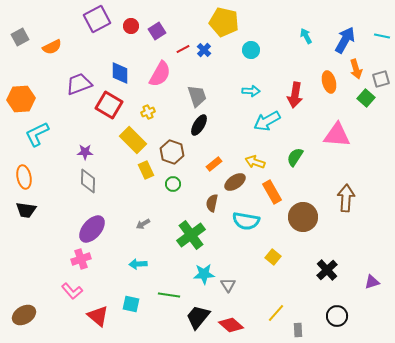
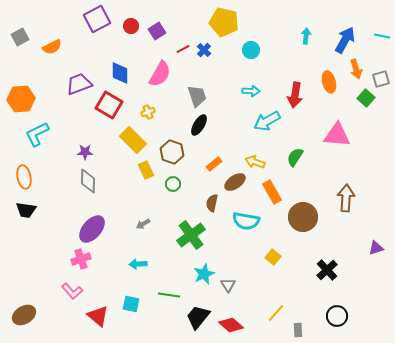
cyan arrow at (306, 36): rotated 35 degrees clockwise
cyan star at (204, 274): rotated 20 degrees counterclockwise
purple triangle at (372, 282): moved 4 px right, 34 px up
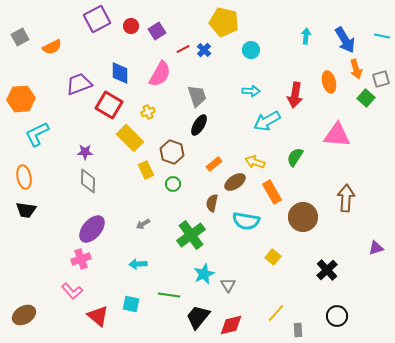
blue arrow at (345, 40): rotated 120 degrees clockwise
yellow rectangle at (133, 140): moved 3 px left, 2 px up
red diamond at (231, 325): rotated 55 degrees counterclockwise
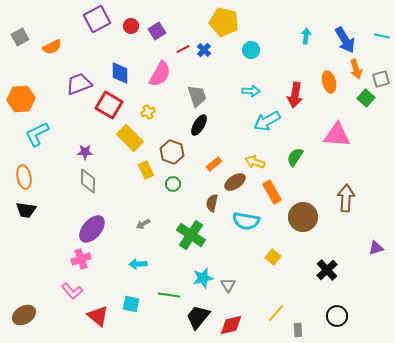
green cross at (191, 235): rotated 20 degrees counterclockwise
cyan star at (204, 274): moved 1 px left, 4 px down; rotated 10 degrees clockwise
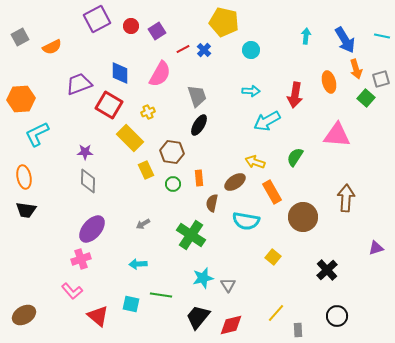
brown hexagon at (172, 152): rotated 10 degrees counterclockwise
orange rectangle at (214, 164): moved 15 px left, 14 px down; rotated 56 degrees counterclockwise
green line at (169, 295): moved 8 px left
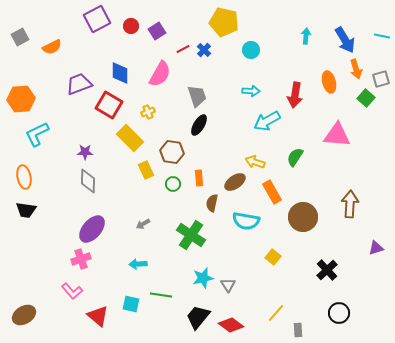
brown arrow at (346, 198): moved 4 px right, 6 px down
black circle at (337, 316): moved 2 px right, 3 px up
red diamond at (231, 325): rotated 50 degrees clockwise
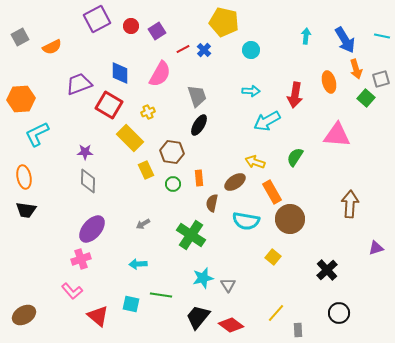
brown circle at (303, 217): moved 13 px left, 2 px down
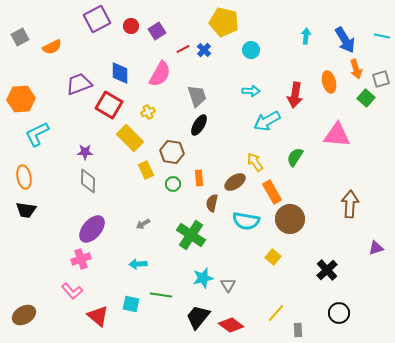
yellow arrow at (255, 162): rotated 36 degrees clockwise
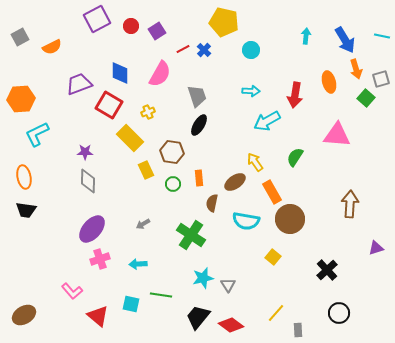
pink cross at (81, 259): moved 19 px right
